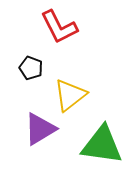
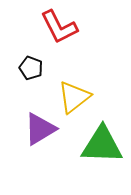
yellow triangle: moved 4 px right, 2 px down
green triangle: rotated 6 degrees counterclockwise
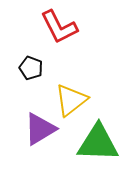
yellow triangle: moved 3 px left, 3 px down
green triangle: moved 4 px left, 2 px up
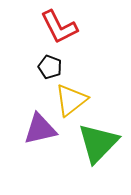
black pentagon: moved 19 px right, 1 px up
purple triangle: rotated 18 degrees clockwise
green triangle: rotated 48 degrees counterclockwise
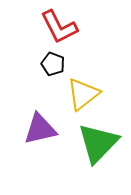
black pentagon: moved 3 px right, 3 px up
yellow triangle: moved 12 px right, 6 px up
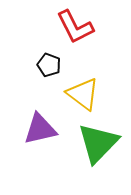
red L-shape: moved 16 px right
black pentagon: moved 4 px left, 1 px down
yellow triangle: rotated 45 degrees counterclockwise
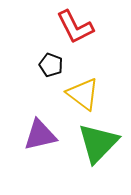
black pentagon: moved 2 px right
purple triangle: moved 6 px down
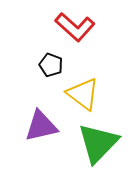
red L-shape: rotated 21 degrees counterclockwise
purple triangle: moved 1 px right, 9 px up
